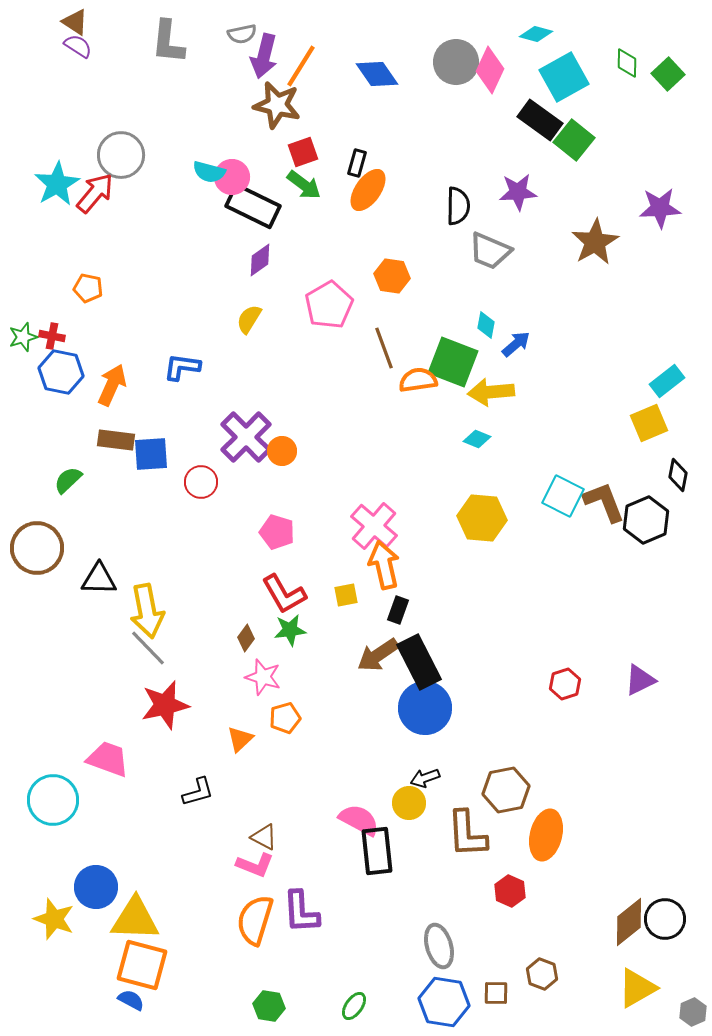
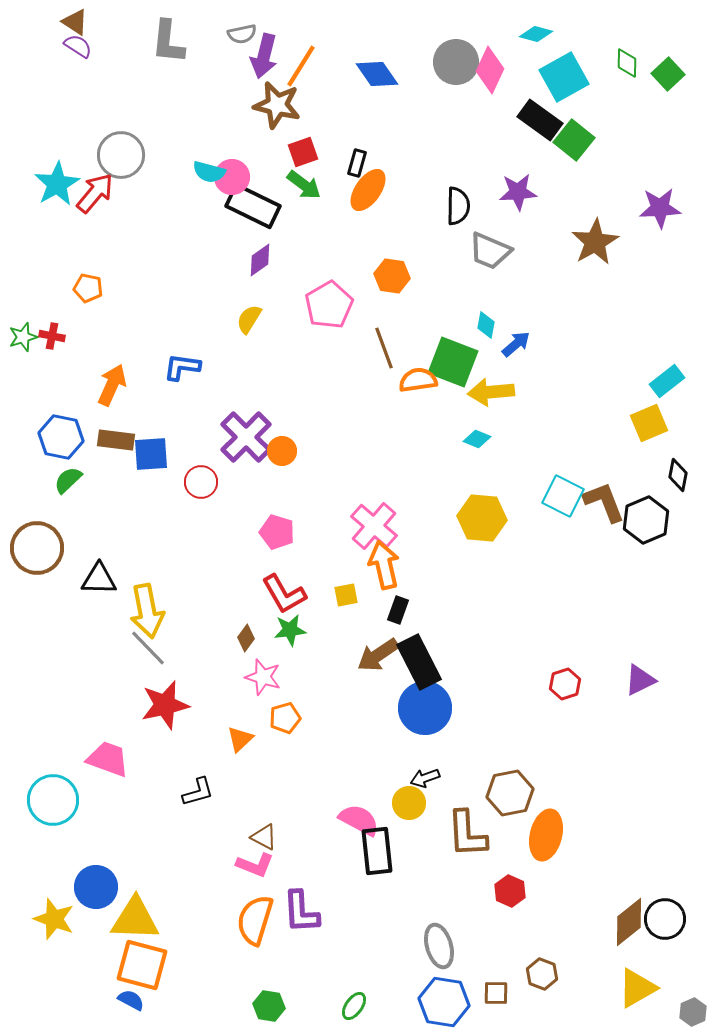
blue hexagon at (61, 372): moved 65 px down
brown hexagon at (506, 790): moved 4 px right, 3 px down
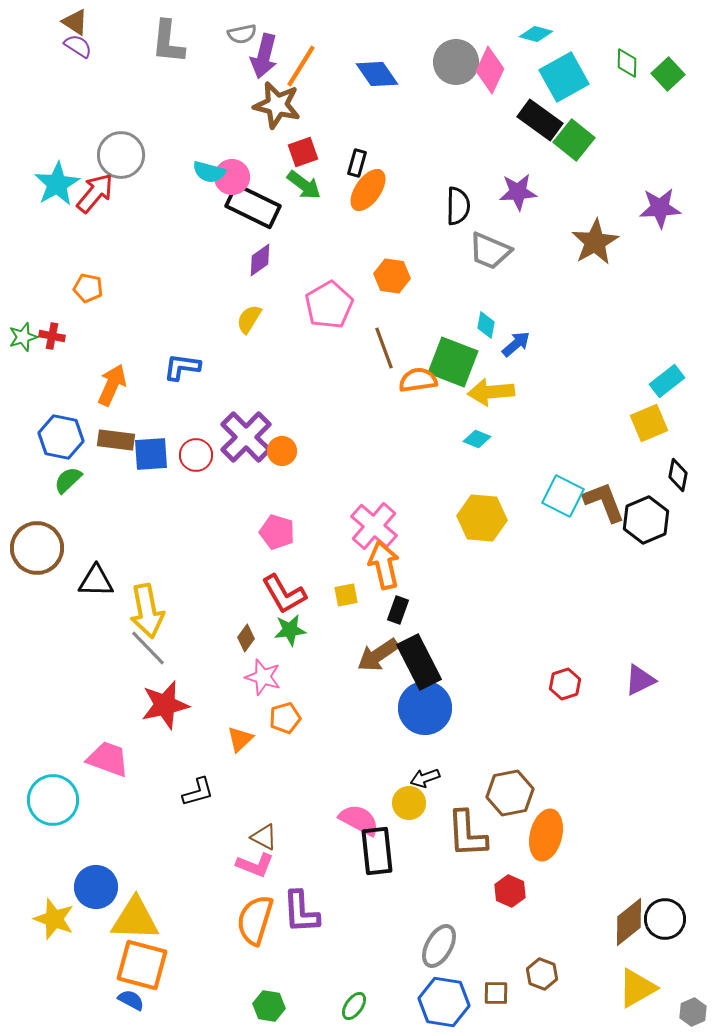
red circle at (201, 482): moved 5 px left, 27 px up
black triangle at (99, 579): moved 3 px left, 2 px down
gray ellipse at (439, 946): rotated 45 degrees clockwise
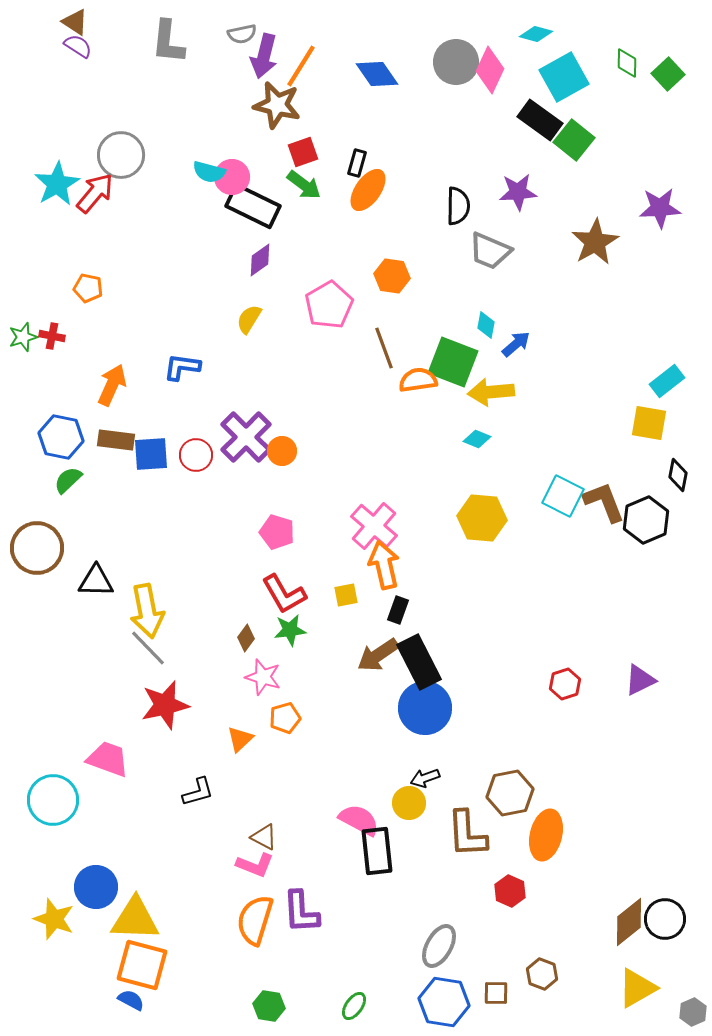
yellow square at (649, 423): rotated 33 degrees clockwise
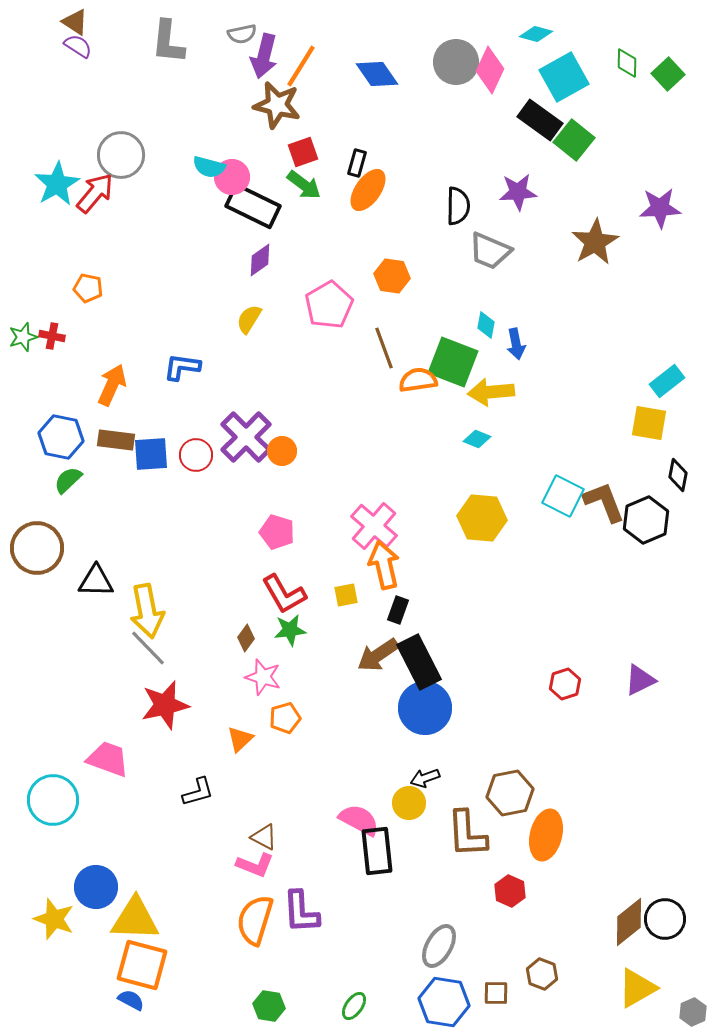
cyan semicircle at (209, 172): moved 5 px up
blue arrow at (516, 344): rotated 120 degrees clockwise
